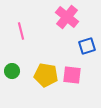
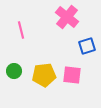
pink line: moved 1 px up
green circle: moved 2 px right
yellow pentagon: moved 2 px left; rotated 15 degrees counterclockwise
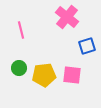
green circle: moved 5 px right, 3 px up
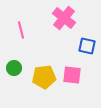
pink cross: moved 3 px left, 1 px down
blue square: rotated 30 degrees clockwise
green circle: moved 5 px left
yellow pentagon: moved 2 px down
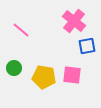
pink cross: moved 10 px right, 3 px down
pink line: rotated 36 degrees counterclockwise
blue square: rotated 24 degrees counterclockwise
yellow pentagon: rotated 15 degrees clockwise
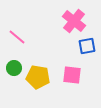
pink line: moved 4 px left, 7 px down
yellow pentagon: moved 6 px left
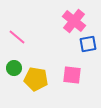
blue square: moved 1 px right, 2 px up
yellow pentagon: moved 2 px left, 2 px down
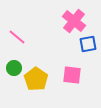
yellow pentagon: rotated 25 degrees clockwise
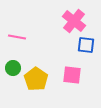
pink line: rotated 30 degrees counterclockwise
blue square: moved 2 px left, 1 px down; rotated 18 degrees clockwise
green circle: moved 1 px left
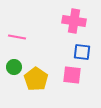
pink cross: rotated 30 degrees counterclockwise
blue square: moved 4 px left, 7 px down
green circle: moved 1 px right, 1 px up
